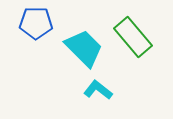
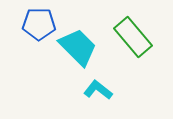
blue pentagon: moved 3 px right, 1 px down
cyan trapezoid: moved 6 px left, 1 px up
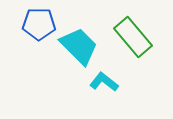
cyan trapezoid: moved 1 px right, 1 px up
cyan L-shape: moved 6 px right, 8 px up
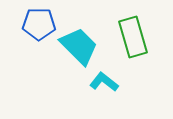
green rectangle: rotated 24 degrees clockwise
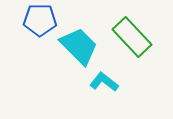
blue pentagon: moved 1 px right, 4 px up
green rectangle: moved 1 px left; rotated 27 degrees counterclockwise
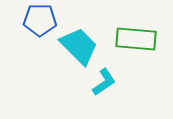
green rectangle: moved 4 px right, 2 px down; rotated 42 degrees counterclockwise
cyan L-shape: rotated 108 degrees clockwise
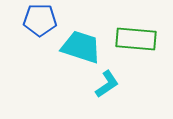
cyan trapezoid: moved 2 px right, 1 px down; rotated 27 degrees counterclockwise
cyan L-shape: moved 3 px right, 2 px down
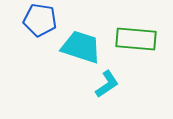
blue pentagon: rotated 8 degrees clockwise
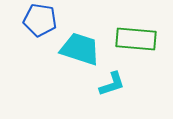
cyan trapezoid: moved 1 px left, 2 px down
cyan L-shape: moved 5 px right; rotated 16 degrees clockwise
